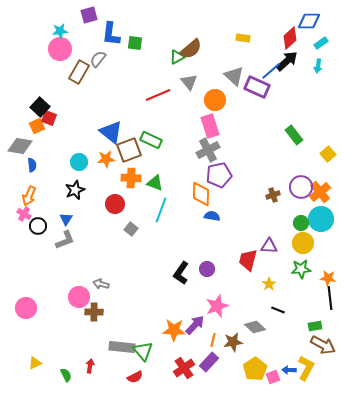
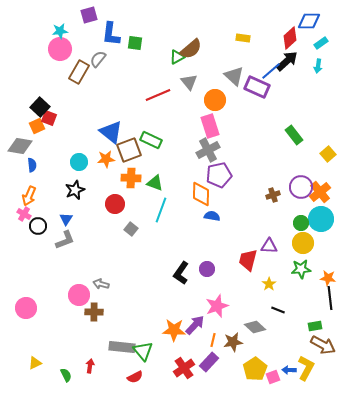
pink circle at (79, 297): moved 2 px up
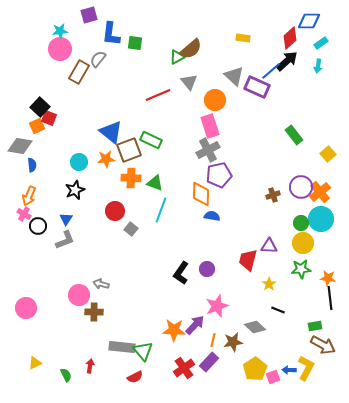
red circle at (115, 204): moved 7 px down
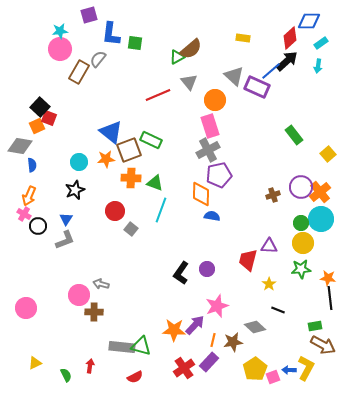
green triangle at (143, 351): moved 2 px left, 5 px up; rotated 35 degrees counterclockwise
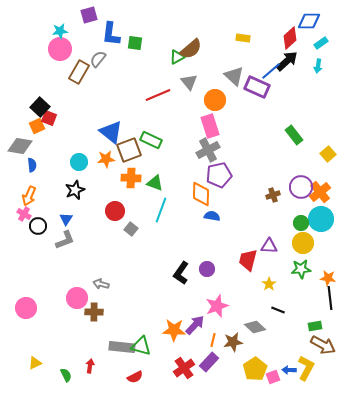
pink circle at (79, 295): moved 2 px left, 3 px down
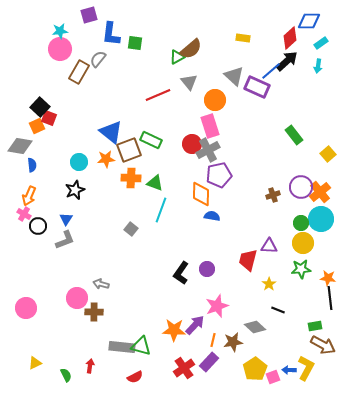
red circle at (115, 211): moved 77 px right, 67 px up
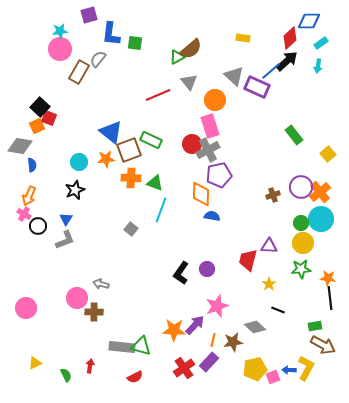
yellow pentagon at (255, 369): rotated 20 degrees clockwise
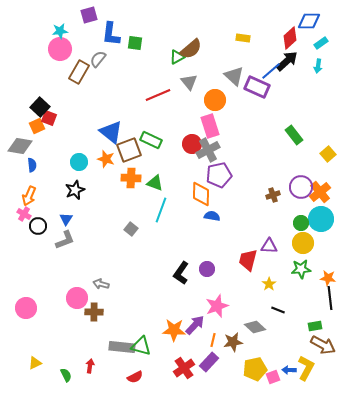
orange star at (106, 159): rotated 24 degrees clockwise
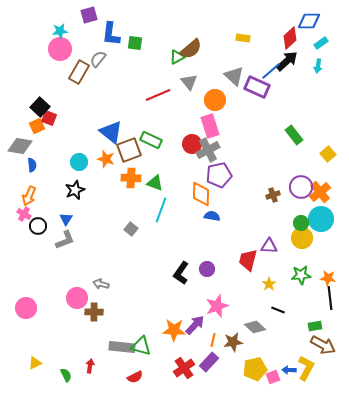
yellow circle at (303, 243): moved 1 px left, 5 px up
green star at (301, 269): moved 6 px down
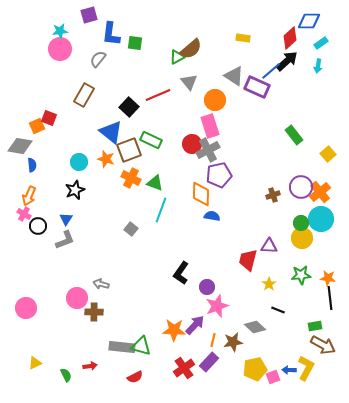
brown rectangle at (79, 72): moved 5 px right, 23 px down
gray triangle at (234, 76): rotated 10 degrees counterclockwise
black square at (40, 107): moved 89 px right
orange cross at (131, 178): rotated 24 degrees clockwise
purple circle at (207, 269): moved 18 px down
red arrow at (90, 366): rotated 72 degrees clockwise
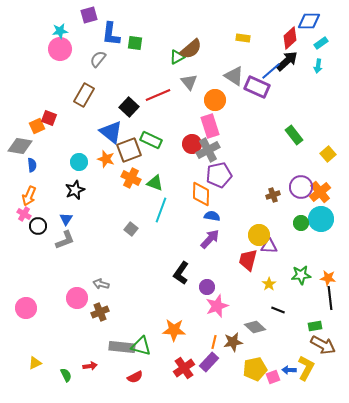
yellow circle at (302, 238): moved 43 px left, 3 px up
brown cross at (94, 312): moved 6 px right; rotated 24 degrees counterclockwise
purple arrow at (195, 325): moved 15 px right, 86 px up
orange line at (213, 340): moved 1 px right, 2 px down
